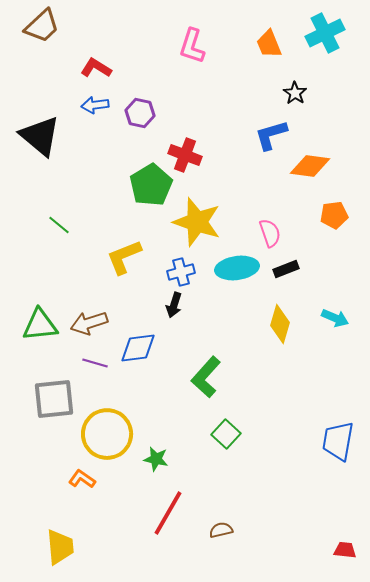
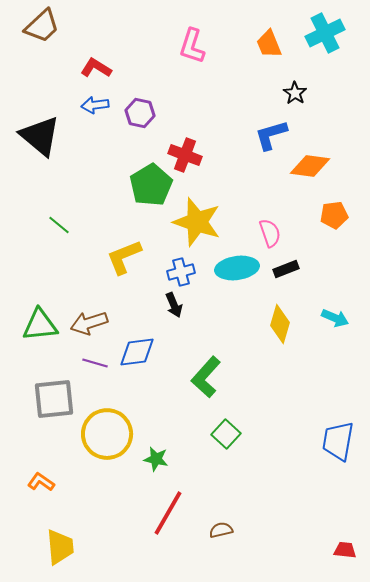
black arrow: rotated 40 degrees counterclockwise
blue diamond: moved 1 px left, 4 px down
orange L-shape: moved 41 px left, 3 px down
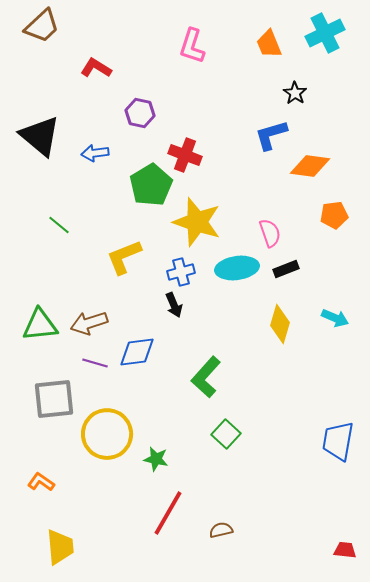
blue arrow: moved 48 px down
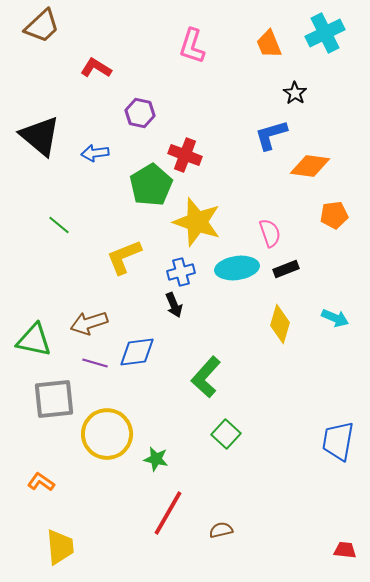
green triangle: moved 6 px left, 15 px down; rotated 18 degrees clockwise
